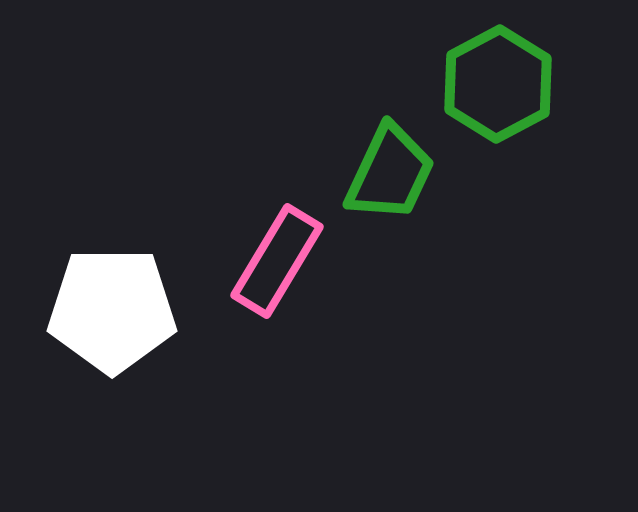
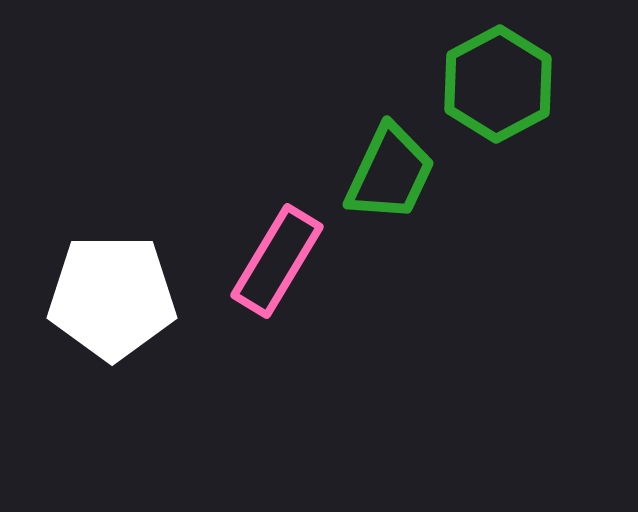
white pentagon: moved 13 px up
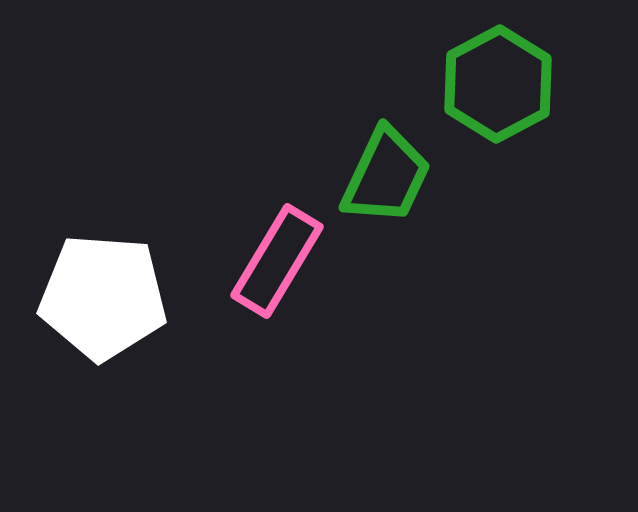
green trapezoid: moved 4 px left, 3 px down
white pentagon: moved 9 px left; rotated 4 degrees clockwise
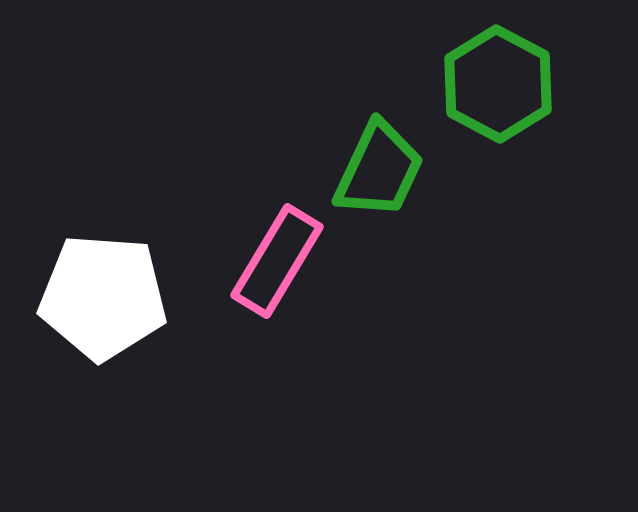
green hexagon: rotated 4 degrees counterclockwise
green trapezoid: moved 7 px left, 6 px up
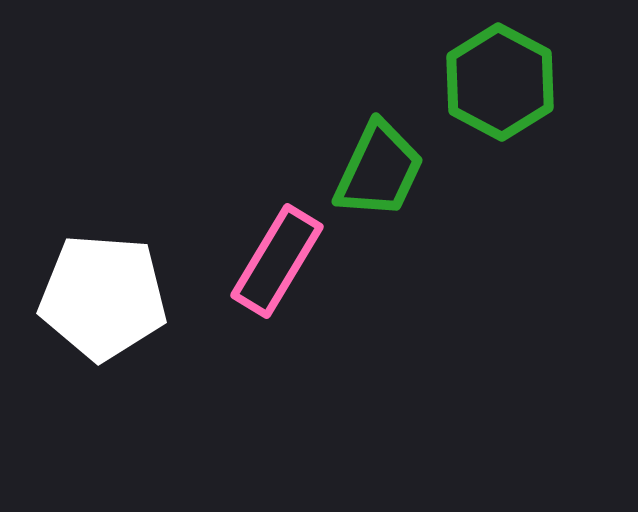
green hexagon: moved 2 px right, 2 px up
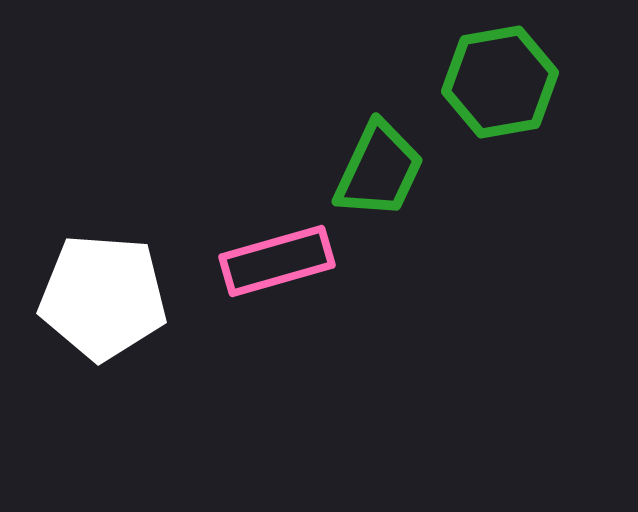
green hexagon: rotated 22 degrees clockwise
pink rectangle: rotated 43 degrees clockwise
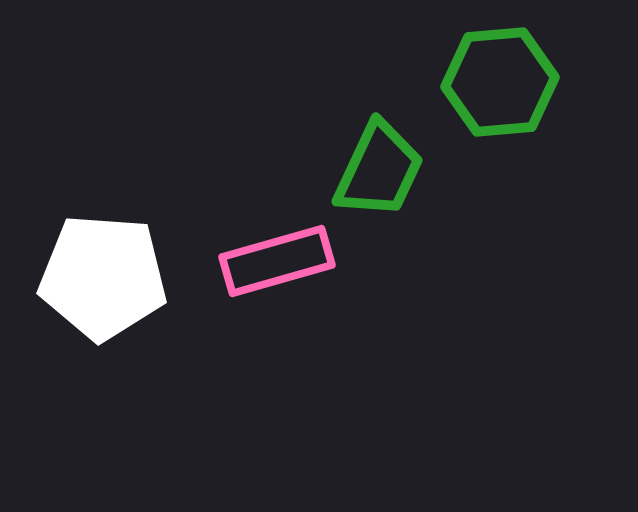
green hexagon: rotated 5 degrees clockwise
white pentagon: moved 20 px up
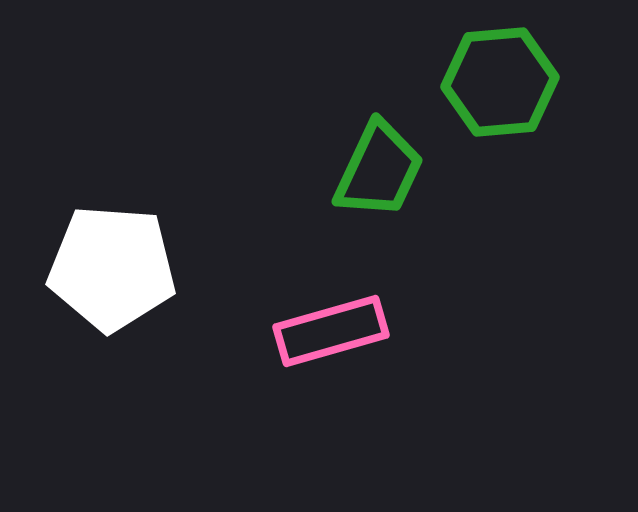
pink rectangle: moved 54 px right, 70 px down
white pentagon: moved 9 px right, 9 px up
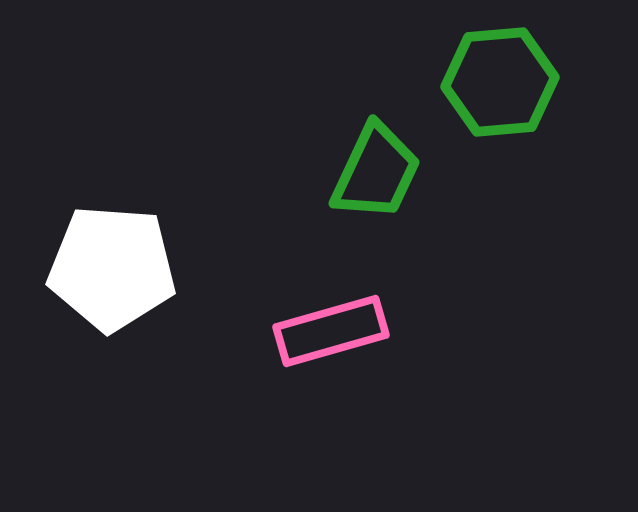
green trapezoid: moved 3 px left, 2 px down
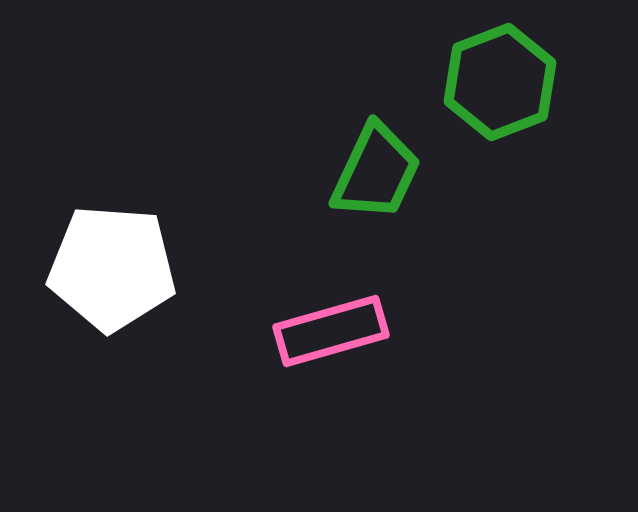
green hexagon: rotated 16 degrees counterclockwise
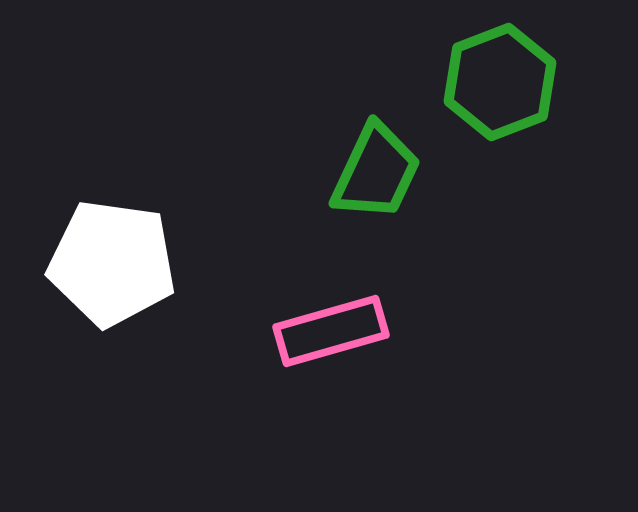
white pentagon: moved 5 px up; rotated 4 degrees clockwise
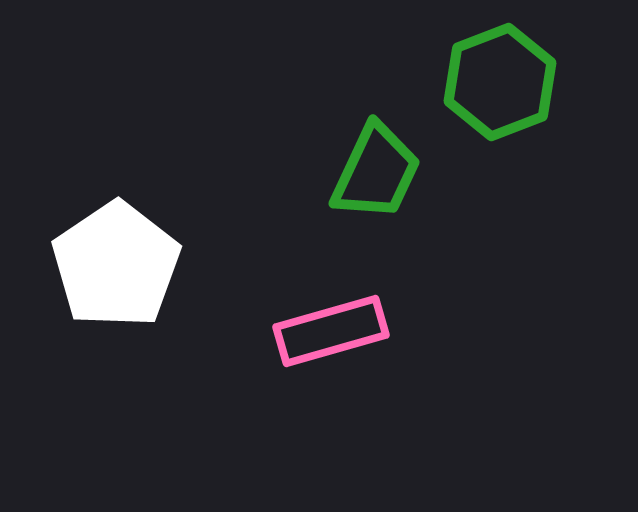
white pentagon: moved 4 px right, 2 px down; rotated 30 degrees clockwise
